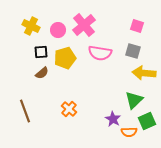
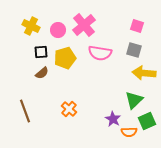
gray square: moved 1 px right, 1 px up
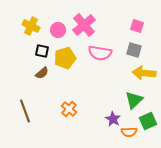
black square: moved 1 px right, 1 px up; rotated 16 degrees clockwise
green square: moved 1 px right
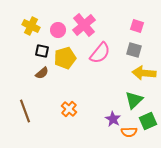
pink semicircle: rotated 60 degrees counterclockwise
